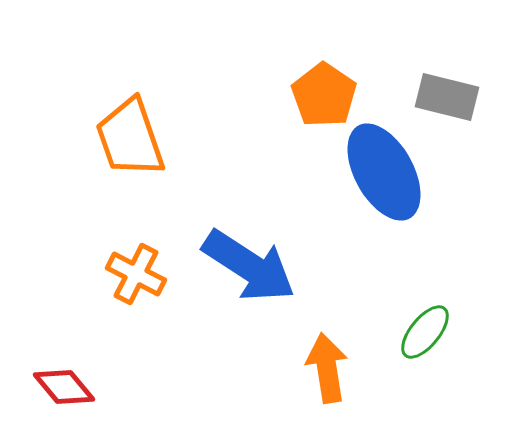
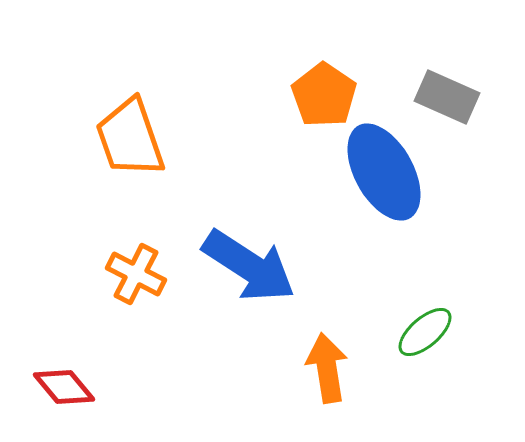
gray rectangle: rotated 10 degrees clockwise
green ellipse: rotated 10 degrees clockwise
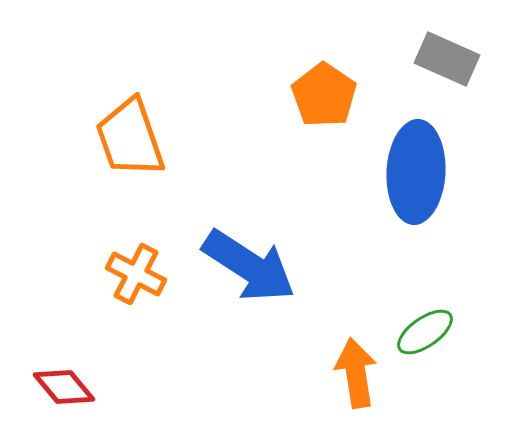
gray rectangle: moved 38 px up
blue ellipse: moved 32 px right; rotated 32 degrees clockwise
green ellipse: rotated 6 degrees clockwise
orange arrow: moved 29 px right, 5 px down
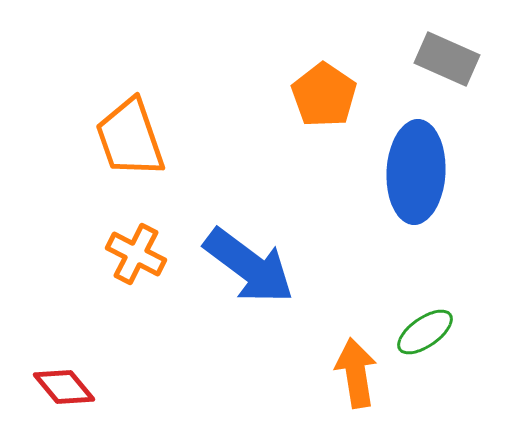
blue arrow: rotated 4 degrees clockwise
orange cross: moved 20 px up
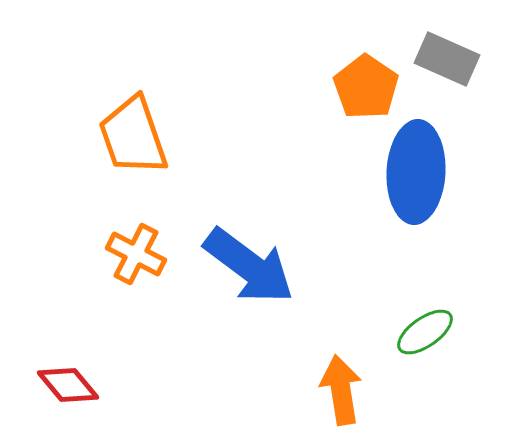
orange pentagon: moved 42 px right, 8 px up
orange trapezoid: moved 3 px right, 2 px up
orange arrow: moved 15 px left, 17 px down
red diamond: moved 4 px right, 2 px up
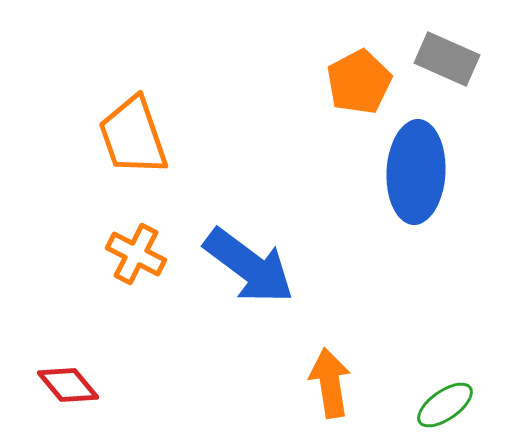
orange pentagon: moved 7 px left, 5 px up; rotated 10 degrees clockwise
green ellipse: moved 20 px right, 73 px down
orange arrow: moved 11 px left, 7 px up
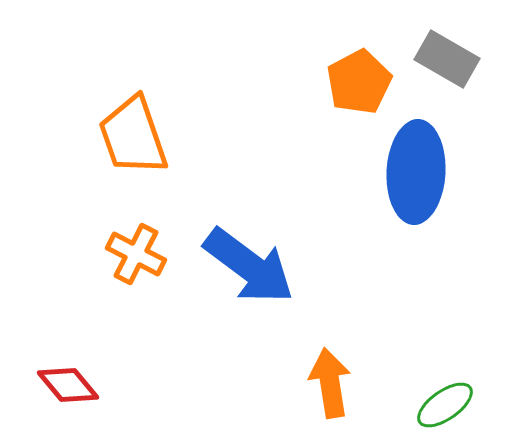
gray rectangle: rotated 6 degrees clockwise
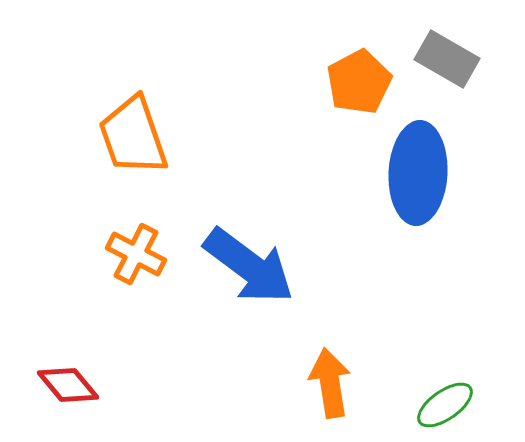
blue ellipse: moved 2 px right, 1 px down
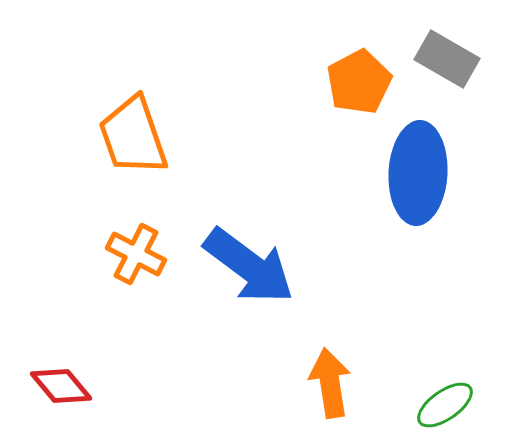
red diamond: moved 7 px left, 1 px down
